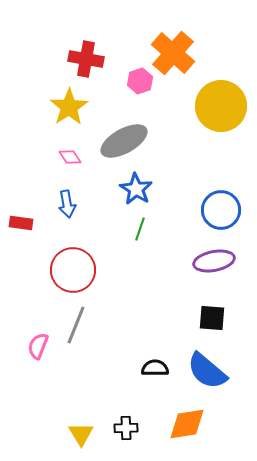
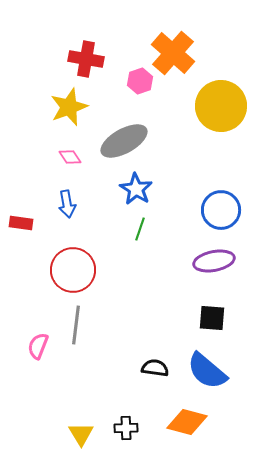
yellow star: rotated 12 degrees clockwise
gray line: rotated 15 degrees counterclockwise
black semicircle: rotated 8 degrees clockwise
orange diamond: moved 2 px up; rotated 24 degrees clockwise
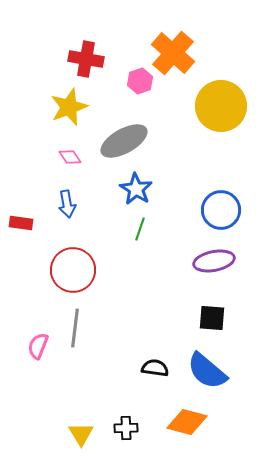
gray line: moved 1 px left, 3 px down
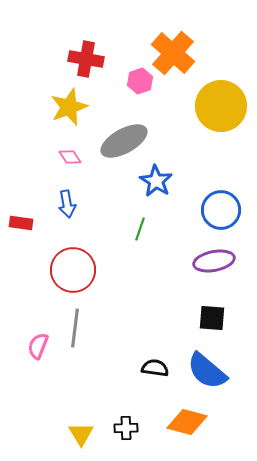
blue star: moved 20 px right, 8 px up
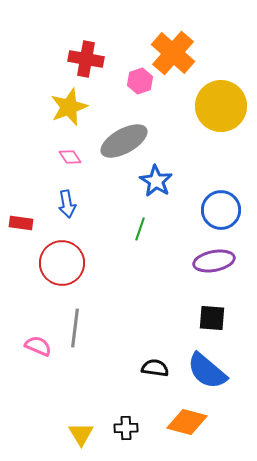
red circle: moved 11 px left, 7 px up
pink semicircle: rotated 92 degrees clockwise
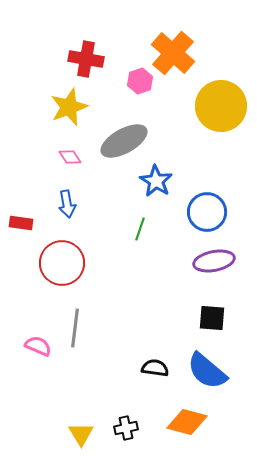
blue circle: moved 14 px left, 2 px down
black cross: rotated 10 degrees counterclockwise
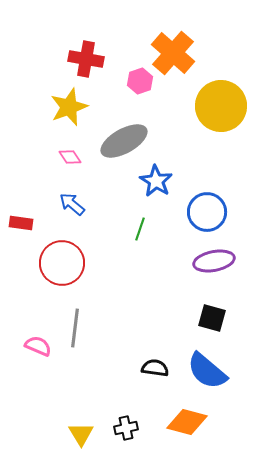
blue arrow: moved 5 px right; rotated 140 degrees clockwise
black square: rotated 12 degrees clockwise
